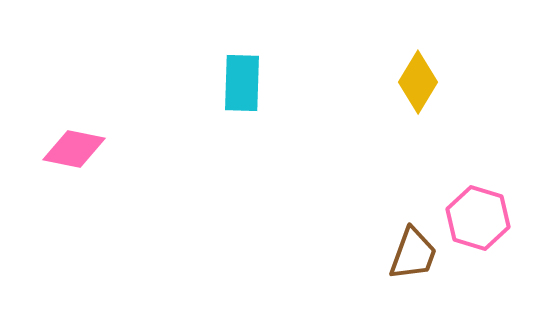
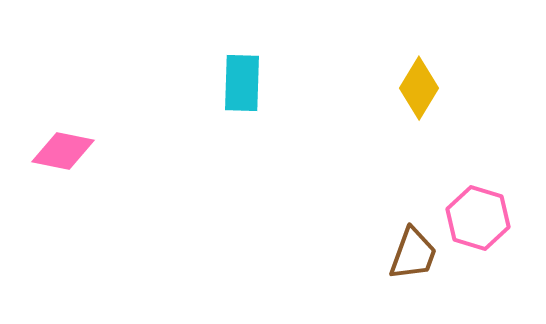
yellow diamond: moved 1 px right, 6 px down
pink diamond: moved 11 px left, 2 px down
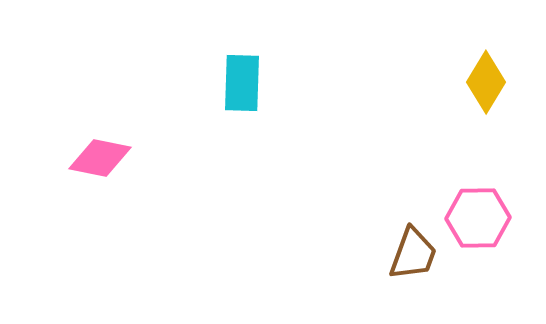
yellow diamond: moved 67 px right, 6 px up
pink diamond: moved 37 px right, 7 px down
pink hexagon: rotated 18 degrees counterclockwise
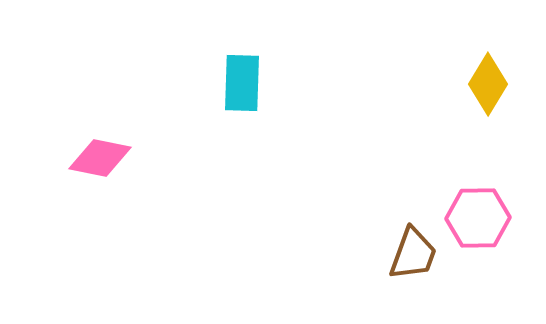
yellow diamond: moved 2 px right, 2 px down
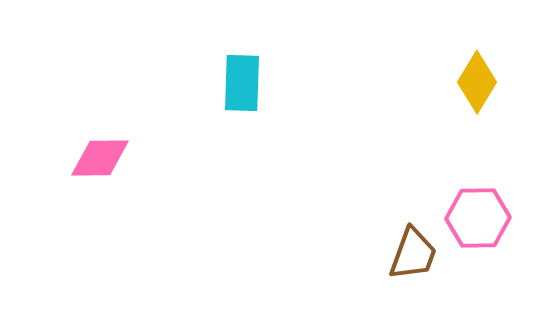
yellow diamond: moved 11 px left, 2 px up
pink diamond: rotated 12 degrees counterclockwise
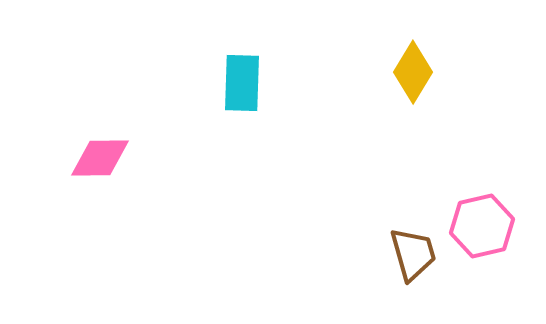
yellow diamond: moved 64 px left, 10 px up
pink hexagon: moved 4 px right, 8 px down; rotated 12 degrees counterclockwise
brown trapezoid: rotated 36 degrees counterclockwise
